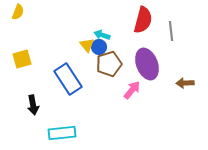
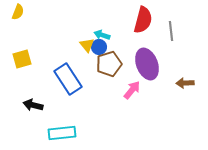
black arrow: rotated 114 degrees clockwise
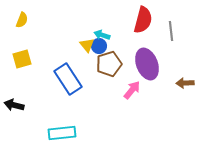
yellow semicircle: moved 4 px right, 8 px down
blue circle: moved 1 px up
black arrow: moved 19 px left
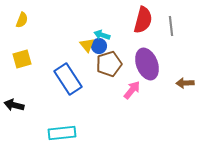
gray line: moved 5 px up
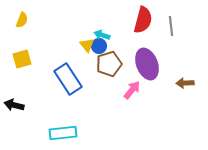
cyan rectangle: moved 1 px right
